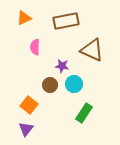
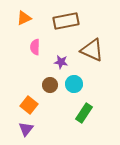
purple star: moved 1 px left, 4 px up
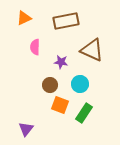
cyan circle: moved 6 px right
orange square: moved 31 px right; rotated 18 degrees counterclockwise
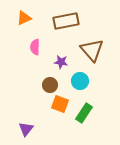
brown triangle: rotated 25 degrees clockwise
cyan circle: moved 3 px up
orange square: moved 1 px up
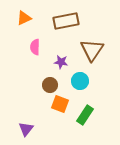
brown triangle: rotated 15 degrees clockwise
green rectangle: moved 1 px right, 2 px down
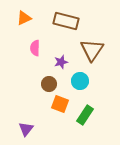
brown rectangle: rotated 25 degrees clockwise
pink semicircle: moved 1 px down
purple star: rotated 24 degrees counterclockwise
brown circle: moved 1 px left, 1 px up
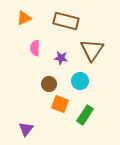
purple star: moved 4 px up; rotated 24 degrees clockwise
